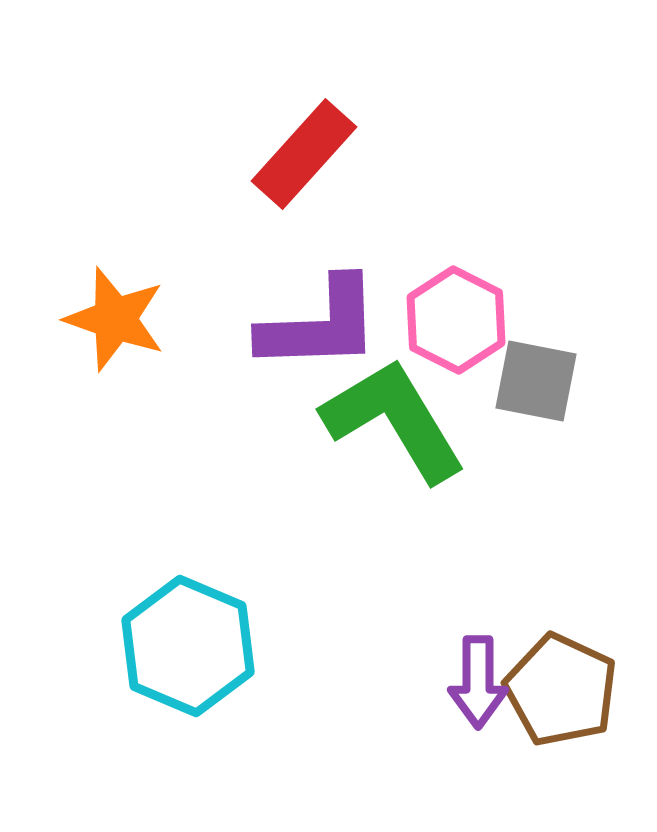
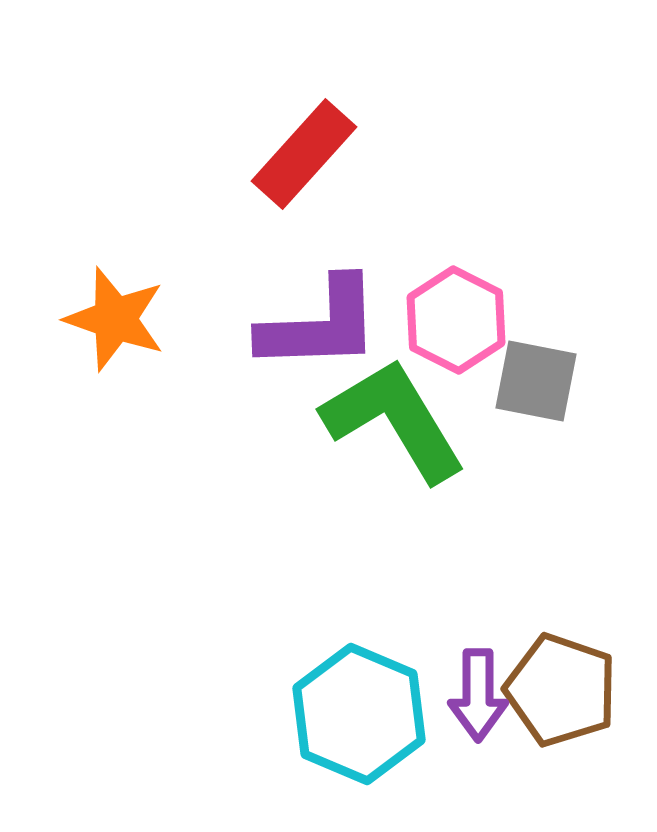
cyan hexagon: moved 171 px right, 68 px down
purple arrow: moved 13 px down
brown pentagon: rotated 6 degrees counterclockwise
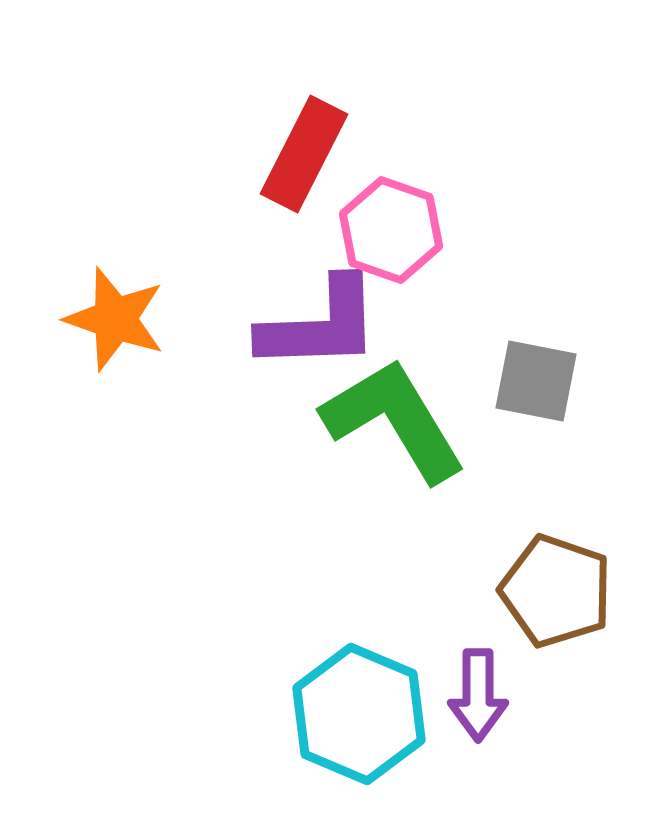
red rectangle: rotated 15 degrees counterclockwise
pink hexagon: moved 65 px left, 90 px up; rotated 8 degrees counterclockwise
brown pentagon: moved 5 px left, 99 px up
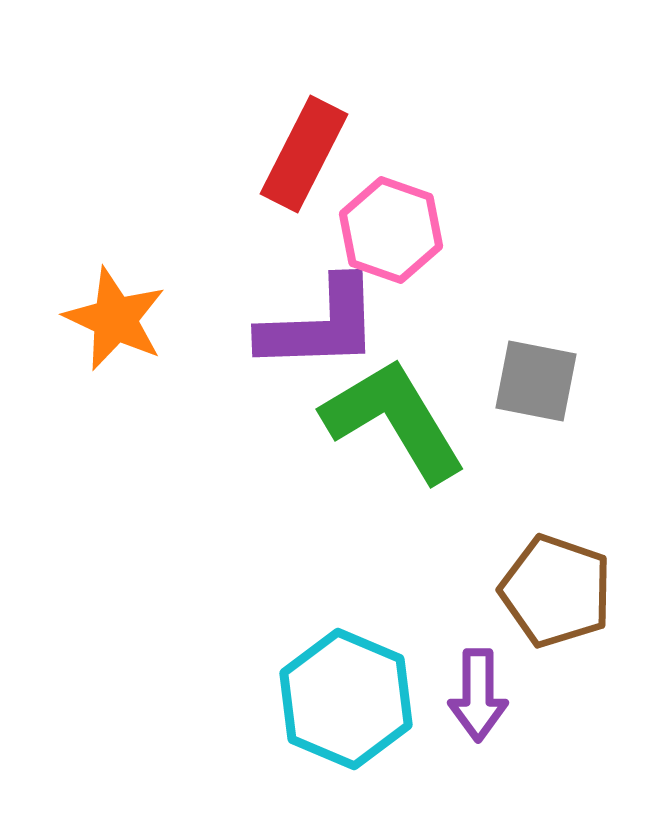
orange star: rotated 6 degrees clockwise
cyan hexagon: moved 13 px left, 15 px up
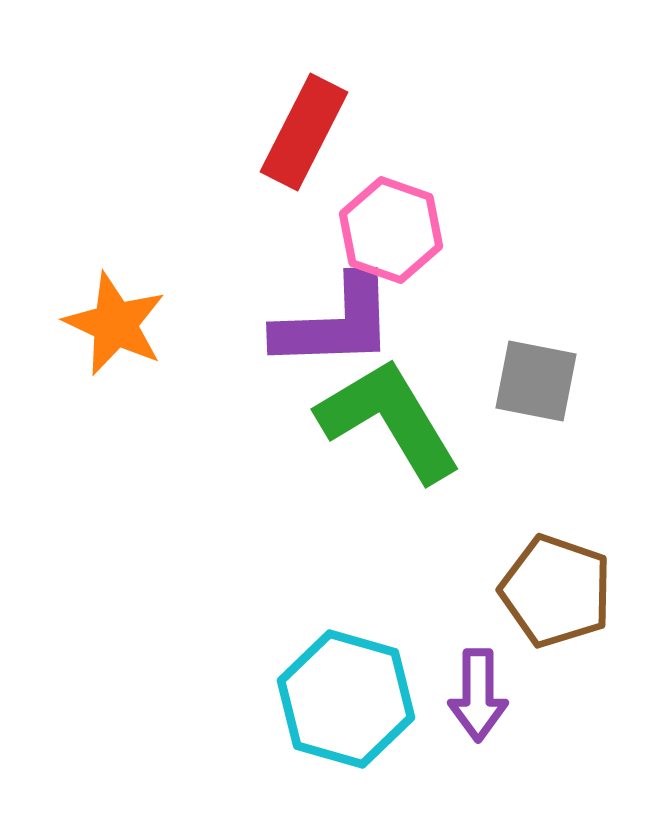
red rectangle: moved 22 px up
orange star: moved 5 px down
purple L-shape: moved 15 px right, 2 px up
green L-shape: moved 5 px left
cyan hexagon: rotated 7 degrees counterclockwise
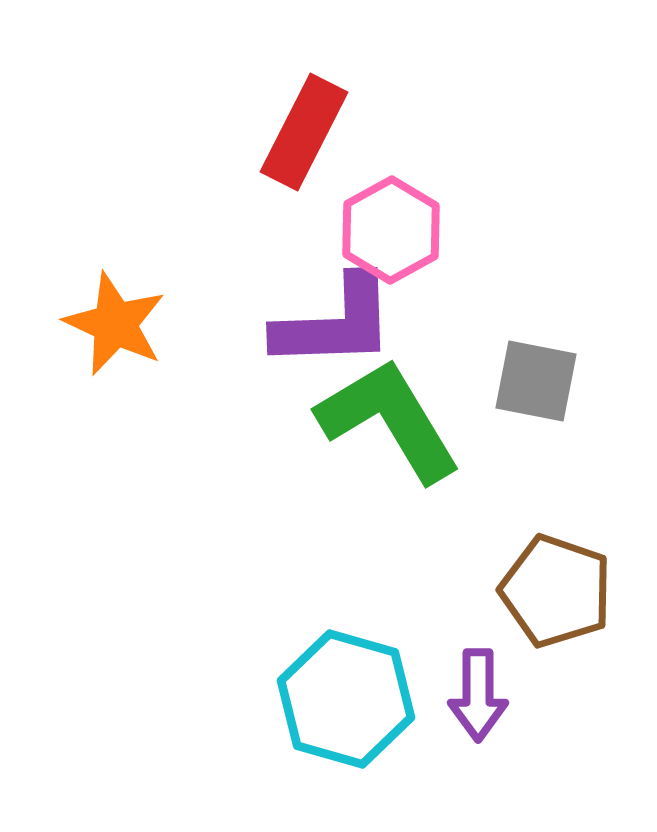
pink hexagon: rotated 12 degrees clockwise
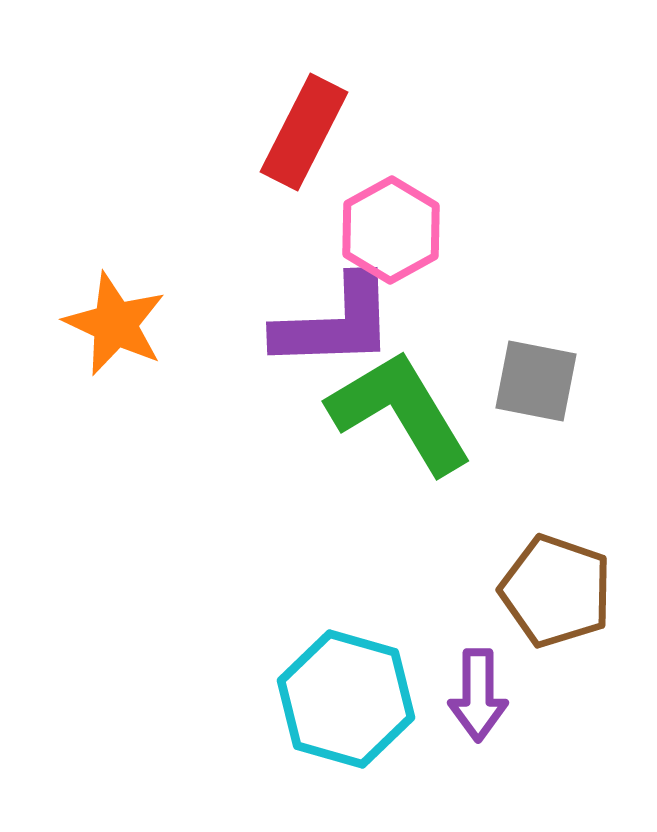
green L-shape: moved 11 px right, 8 px up
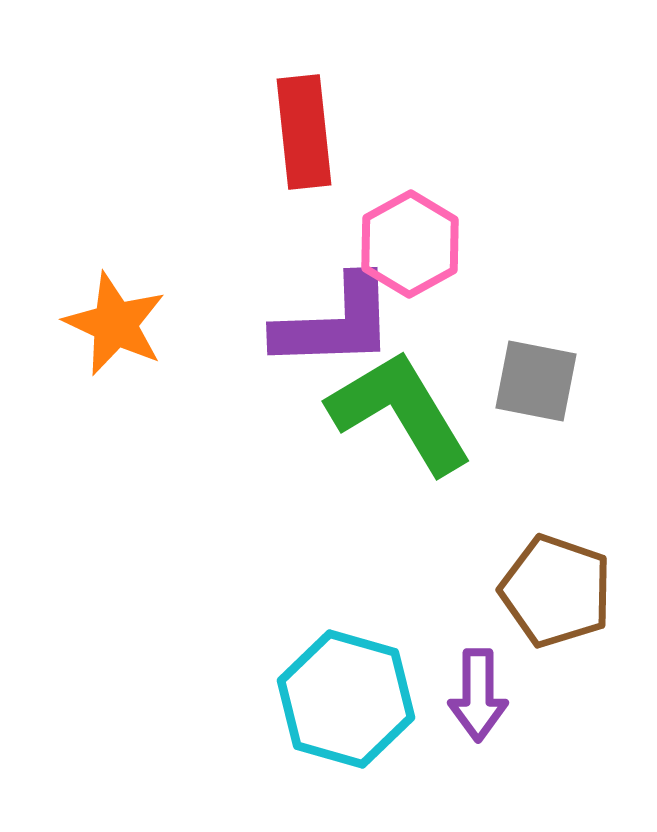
red rectangle: rotated 33 degrees counterclockwise
pink hexagon: moved 19 px right, 14 px down
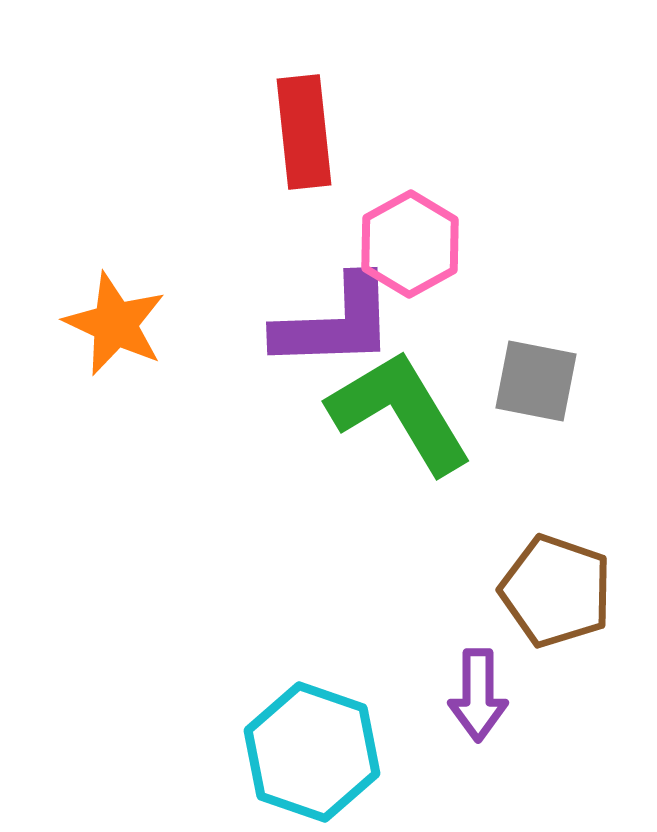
cyan hexagon: moved 34 px left, 53 px down; rotated 3 degrees clockwise
